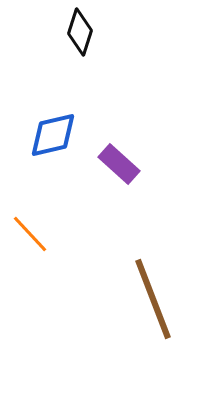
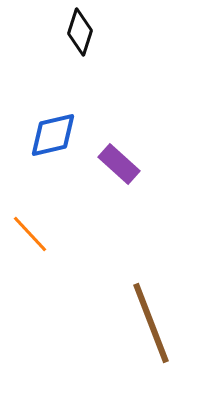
brown line: moved 2 px left, 24 px down
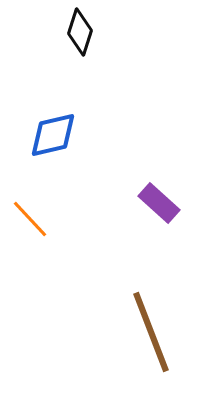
purple rectangle: moved 40 px right, 39 px down
orange line: moved 15 px up
brown line: moved 9 px down
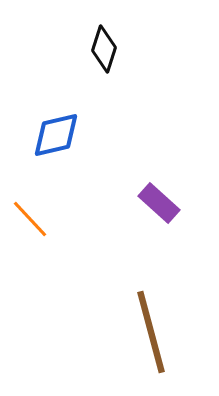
black diamond: moved 24 px right, 17 px down
blue diamond: moved 3 px right
brown line: rotated 6 degrees clockwise
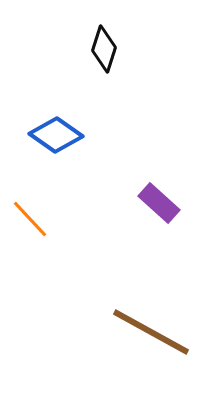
blue diamond: rotated 48 degrees clockwise
brown line: rotated 46 degrees counterclockwise
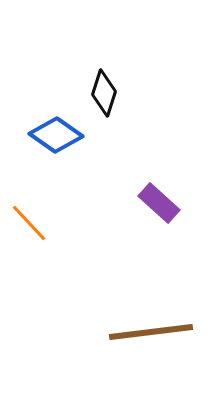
black diamond: moved 44 px down
orange line: moved 1 px left, 4 px down
brown line: rotated 36 degrees counterclockwise
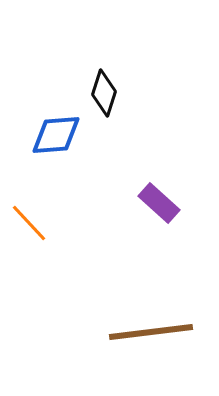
blue diamond: rotated 40 degrees counterclockwise
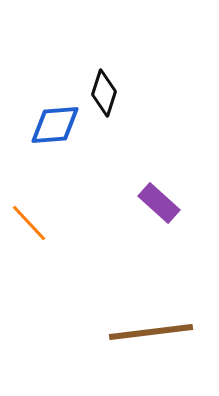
blue diamond: moved 1 px left, 10 px up
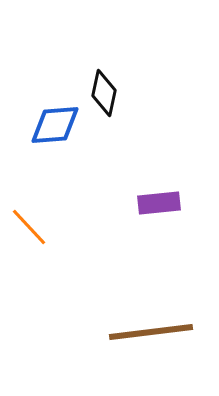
black diamond: rotated 6 degrees counterclockwise
purple rectangle: rotated 48 degrees counterclockwise
orange line: moved 4 px down
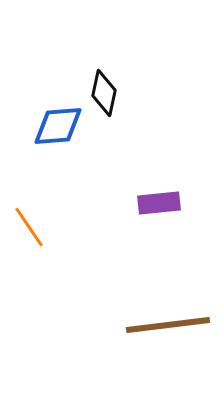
blue diamond: moved 3 px right, 1 px down
orange line: rotated 9 degrees clockwise
brown line: moved 17 px right, 7 px up
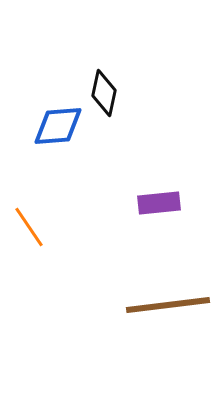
brown line: moved 20 px up
